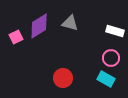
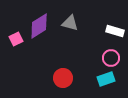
pink square: moved 2 px down
cyan rectangle: rotated 48 degrees counterclockwise
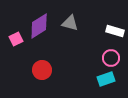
red circle: moved 21 px left, 8 px up
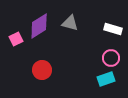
white rectangle: moved 2 px left, 2 px up
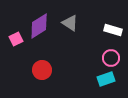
gray triangle: rotated 18 degrees clockwise
white rectangle: moved 1 px down
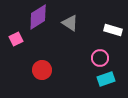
purple diamond: moved 1 px left, 9 px up
pink circle: moved 11 px left
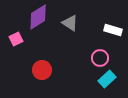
cyan rectangle: moved 1 px right; rotated 24 degrees counterclockwise
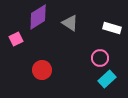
white rectangle: moved 1 px left, 2 px up
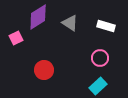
white rectangle: moved 6 px left, 2 px up
pink square: moved 1 px up
red circle: moved 2 px right
cyan rectangle: moved 9 px left, 7 px down
